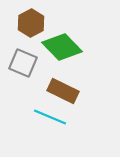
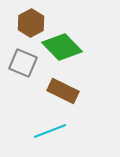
cyan line: moved 14 px down; rotated 44 degrees counterclockwise
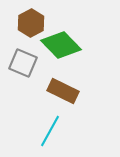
green diamond: moved 1 px left, 2 px up
cyan line: rotated 40 degrees counterclockwise
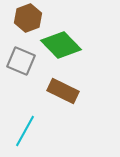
brown hexagon: moved 3 px left, 5 px up; rotated 8 degrees clockwise
gray square: moved 2 px left, 2 px up
cyan line: moved 25 px left
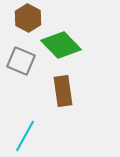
brown hexagon: rotated 12 degrees counterclockwise
brown rectangle: rotated 56 degrees clockwise
cyan line: moved 5 px down
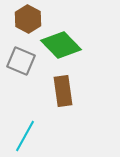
brown hexagon: moved 1 px down
